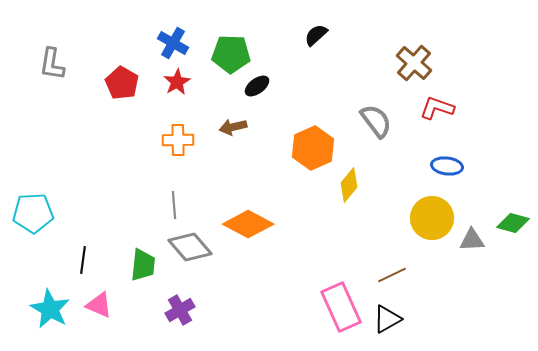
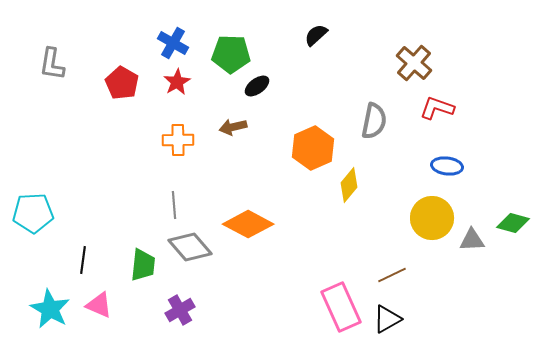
gray semicircle: moved 2 px left; rotated 48 degrees clockwise
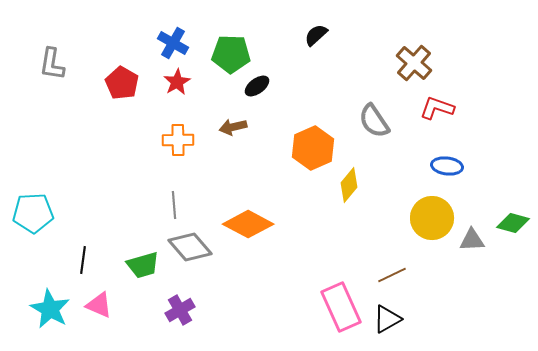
gray semicircle: rotated 135 degrees clockwise
green trapezoid: rotated 68 degrees clockwise
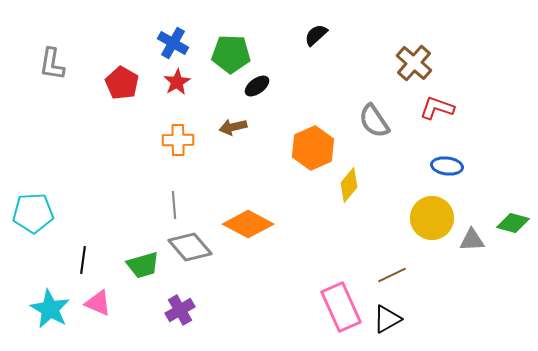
pink triangle: moved 1 px left, 2 px up
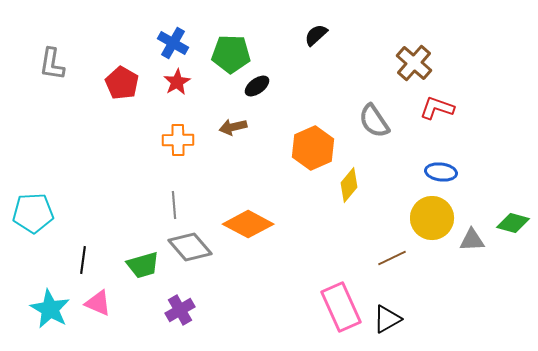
blue ellipse: moved 6 px left, 6 px down
brown line: moved 17 px up
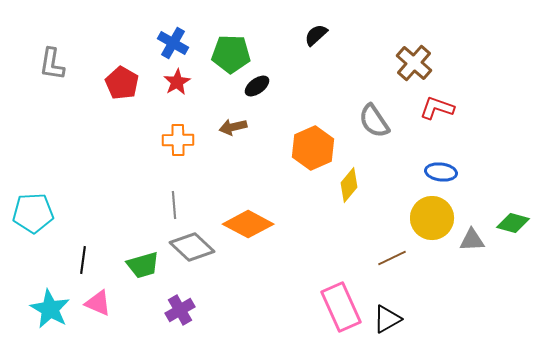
gray diamond: moved 2 px right; rotated 6 degrees counterclockwise
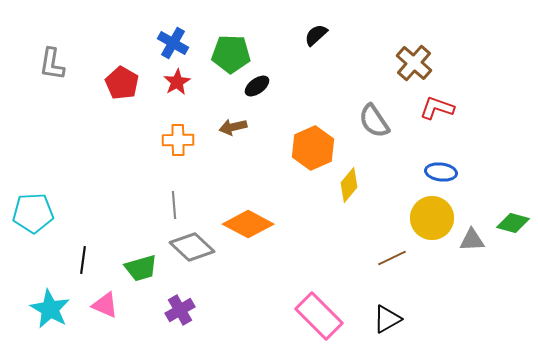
green trapezoid: moved 2 px left, 3 px down
pink triangle: moved 7 px right, 2 px down
pink rectangle: moved 22 px left, 9 px down; rotated 21 degrees counterclockwise
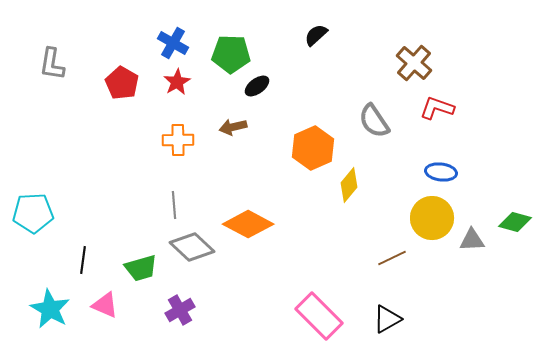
green diamond: moved 2 px right, 1 px up
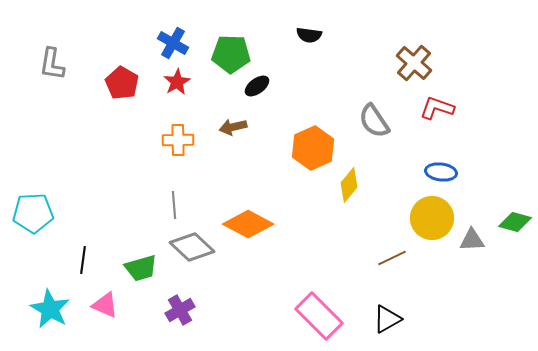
black semicircle: moved 7 px left; rotated 130 degrees counterclockwise
